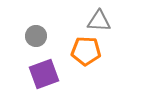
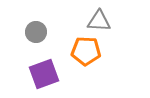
gray circle: moved 4 px up
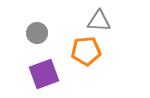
gray circle: moved 1 px right, 1 px down
orange pentagon: rotated 8 degrees counterclockwise
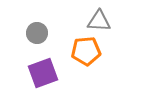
purple square: moved 1 px left, 1 px up
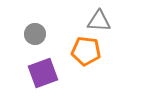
gray circle: moved 2 px left, 1 px down
orange pentagon: rotated 12 degrees clockwise
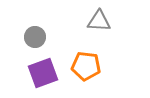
gray circle: moved 3 px down
orange pentagon: moved 15 px down
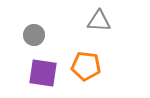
gray circle: moved 1 px left, 2 px up
purple square: rotated 28 degrees clockwise
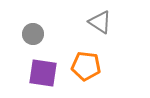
gray triangle: moved 1 px right, 1 px down; rotated 30 degrees clockwise
gray circle: moved 1 px left, 1 px up
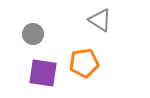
gray triangle: moved 2 px up
orange pentagon: moved 2 px left, 3 px up; rotated 16 degrees counterclockwise
